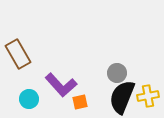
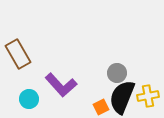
orange square: moved 21 px right, 5 px down; rotated 14 degrees counterclockwise
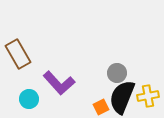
purple L-shape: moved 2 px left, 2 px up
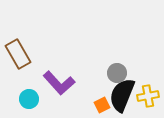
black semicircle: moved 2 px up
orange square: moved 1 px right, 2 px up
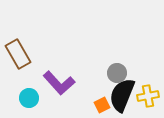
cyan circle: moved 1 px up
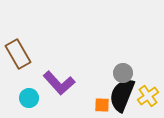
gray circle: moved 6 px right
yellow cross: rotated 25 degrees counterclockwise
orange square: rotated 28 degrees clockwise
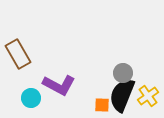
purple L-shape: moved 2 px down; rotated 20 degrees counterclockwise
cyan circle: moved 2 px right
